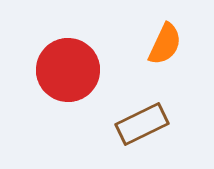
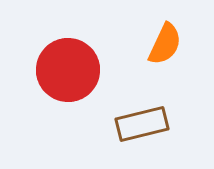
brown rectangle: rotated 12 degrees clockwise
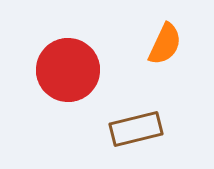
brown rectangle: moved 6 px left, 5 px down
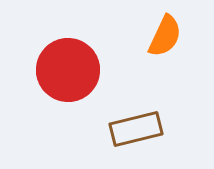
orange semicircle: moved 8 px up
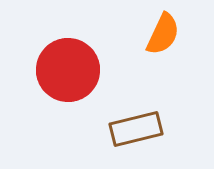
orange semicircle: moved 2 px left, 2 px up
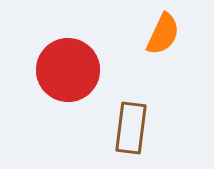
brown rectangle: moved 5 px left, 1 px up; rotated 69 degrees counterclockwise
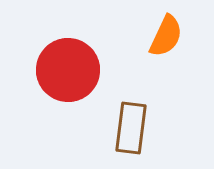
orange semicircle: moved 3 px right, 2 px down
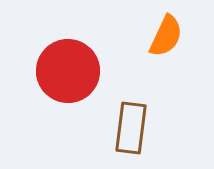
red circle: moved 1 px down
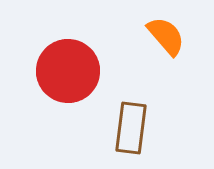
orange semicircle: rotated 66 degrees counterclockwise
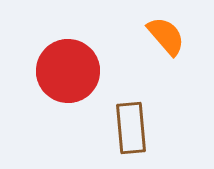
brown rectangle: rotated 12 degrees counterclockwise
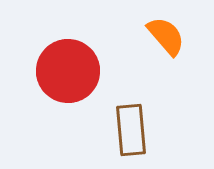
brown rectangle: moved 2 px down
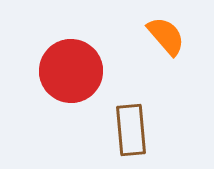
red circle: moved 3 px right
